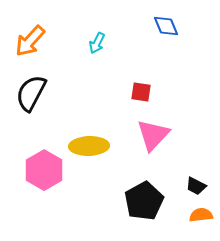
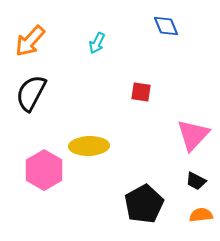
pink triangle: moved 40 px right
black trapezoid: moved 5 px up
black pentagon: moved 3 px down
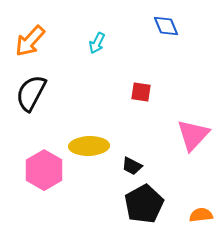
black trapezoid: moved 64 px left, 15 px up
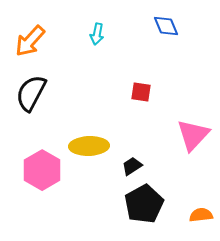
cyan arrow: moved 9 px up; rotated 15 degrees counterclockwise
black trapezoid: rotated 120 degrees clockwise
pink hexagon: moved 2 px left
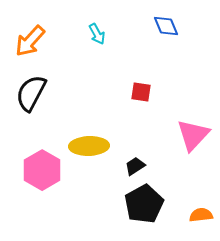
cyan arrow: rotated 40 degrees counterclockwise
black trapezoid: moved 3 px right
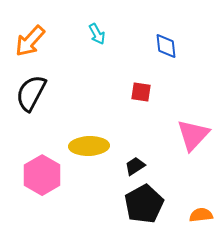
blue diamond: moved 20 px down; rotated 16 degrees clockwise
pink hexagon: moved 5 px down
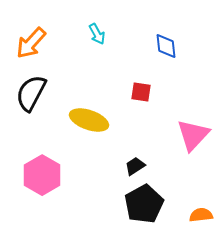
orange arrow: moved 1 px right, 2 px down
yellow ellipse: moved 26 px up; rotated 21 degrees clockwise
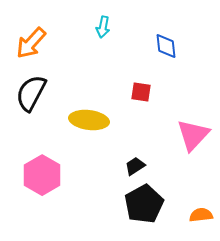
cyan arrow: moved 6 px right, 7 px up; rotated 40 degrees clockwise
yellow ellipse: rotated 12 degrees counterclockwise
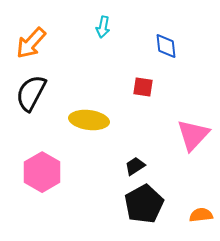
red square: moved 2 px right, 5 px up
pink hexagon: moved 3 px up
